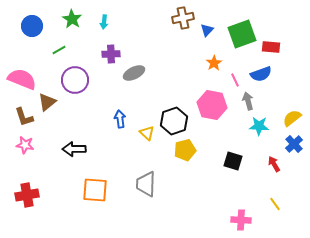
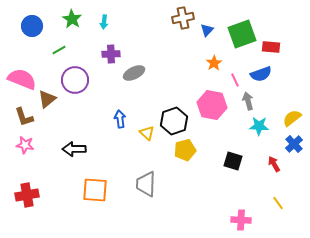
brown triangle: moved 3 px up
yellow line: moved 3 px right, 1 px up
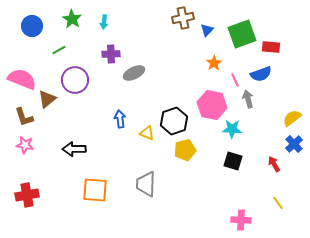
gray arrow: moved 2 px up
cyan star: moved 27 px left, 3 px down
yellow triangle: rotated 21 degrees counterclockwise
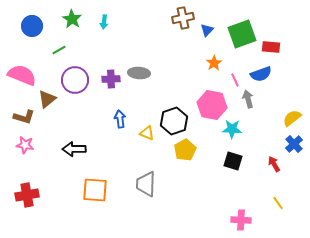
purple cross: moved 25 px down
gray ellipse: moved 5 px right; rotated 30 degrees clockwise
pink semicircle: moved 4 px up
brown L-shape: rotated 55 degrees counterclockwise
yellow pentagon: rotated 15 degrees counterclockwise
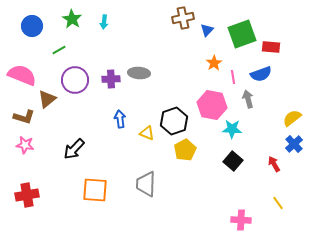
pink line: moved 2 px left, 3 px up; rotated 16 degrees clockwise
black arrow: rotated 45 degrees counterclockwise
black square: rotated 24 degrees clockwise
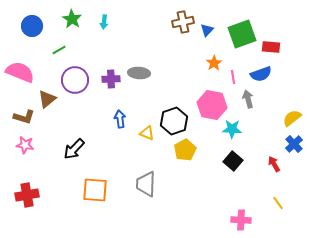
brown cross: moved 4 px down
pink semicircle: moved 2 px left, 3 px up
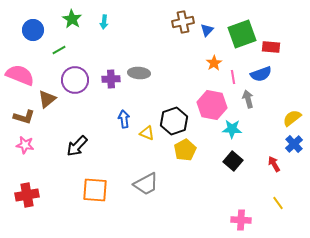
blue circle: moved 1 px right, 4 px down
pink semicircle: moved 3 px down
blue arrow: moved 4 px right
black arrow: moved 3 px right, 3 px up
gray trapezoid: rotated 120 degrees counterclockwise
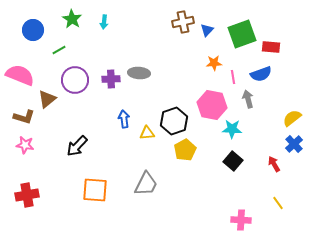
orange star: rotated 28 degrees clockwise
yellow triangle: rotated 28 degrees counterclockwise
gray trapezoid: rotated 36 degrees counterclockwise
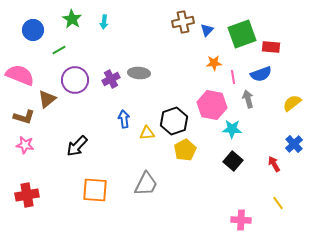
purple cross: rotated 24 degrees counterclockwise
yellow semicircle: moved 15 px up
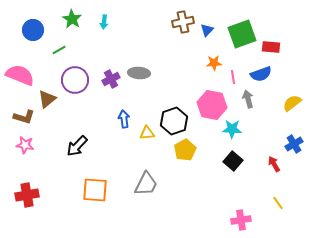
blue cross: rotated 12 degrees clockwise
pink cross: rotated 12 degrees counterclockwise
